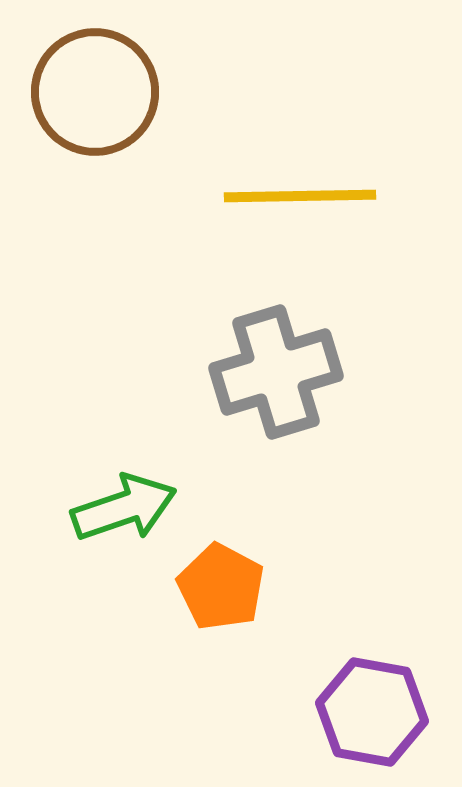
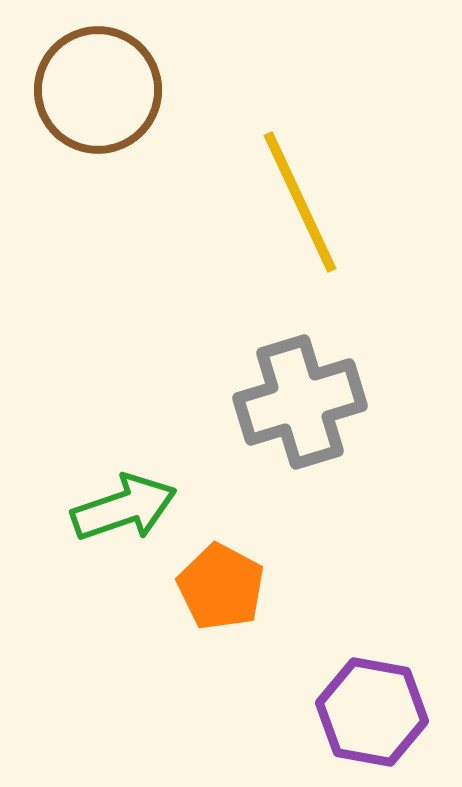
brown circle: moved 3 px right, 2 px up
yellow line: moved 6 px down; rotated 66 degrees clockwise
gray cross: moved 24 px right, 30 px down
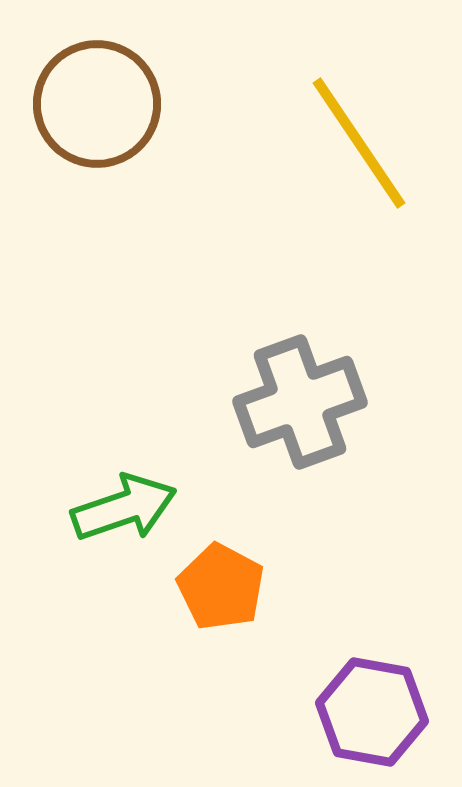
brown circle: moved 1 px left, 14 px down
yellow line: moved 59 px right, 59 px up; rotated 9 degrees counterclockwise
gray cross: rotated 3 degrees counterclockwise
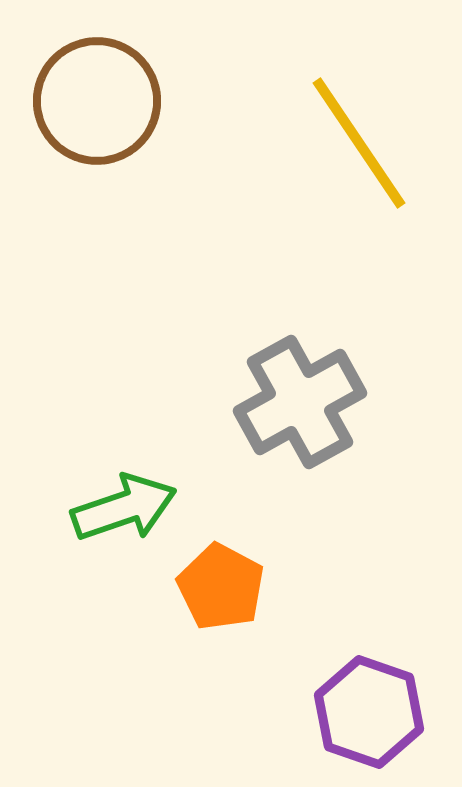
brown circle: moved 3 px up
gray cross: rotated 9 degrees counterclockwise
purple hexagon: moved 3 px left; rotated 9 degrees clockwise
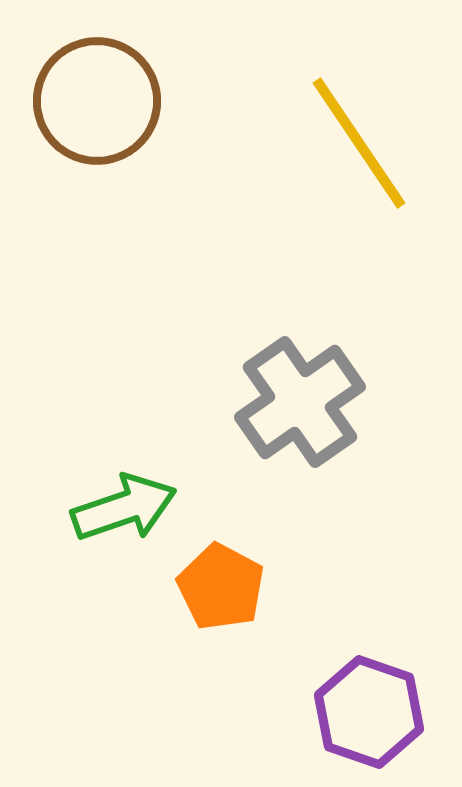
gray cross: rotated 6 degrees counterclockwise
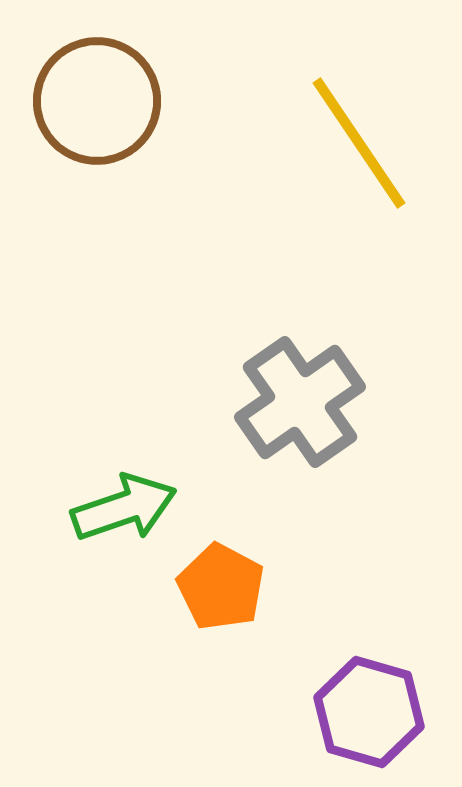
purple hexagon: rotated 3 degrees counterclockwise
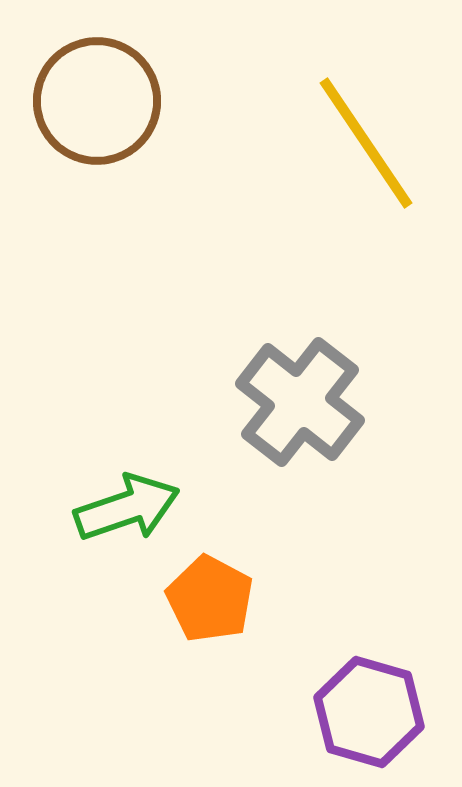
yellow line: moved 7 px right
gray cross: rotated 17 degrees counterclockwise
green arrow: moved 3 px right
orange pentagon: moved 11 px left, 12 px down
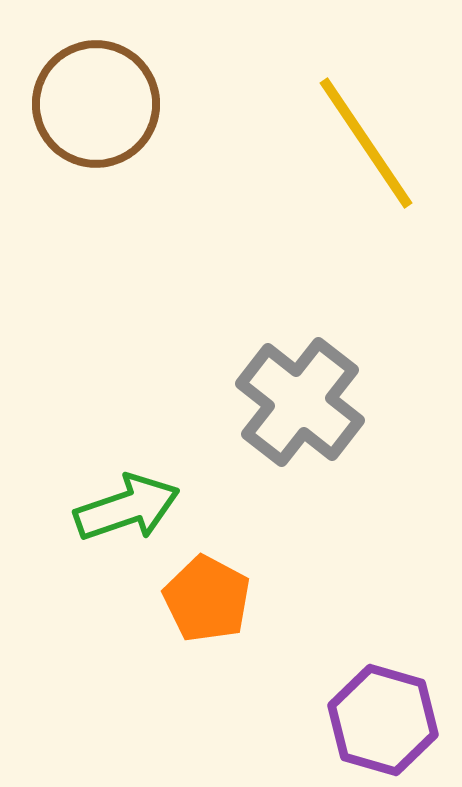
brown circle: moved 1 px left, 3 px down
orange pentagon: moved 3 px left
purple hexagon: moved 14 px right, 8 px down
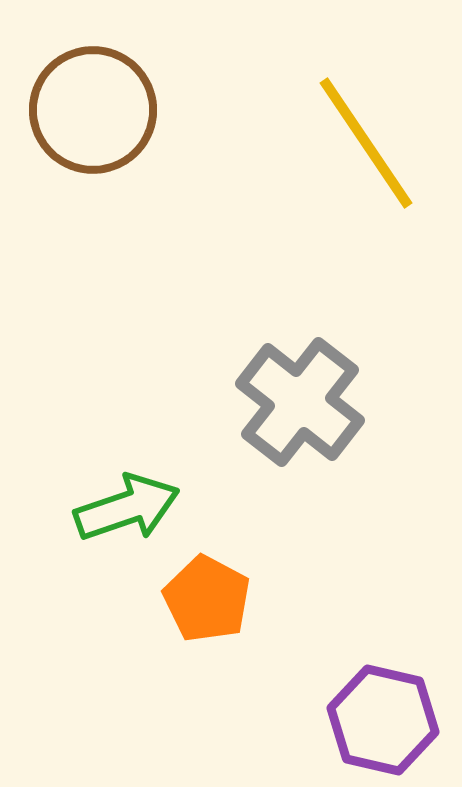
brown circle: moved 3 px left, 6 px down
purple hexagon: rotated 3 degrees counterclockwise
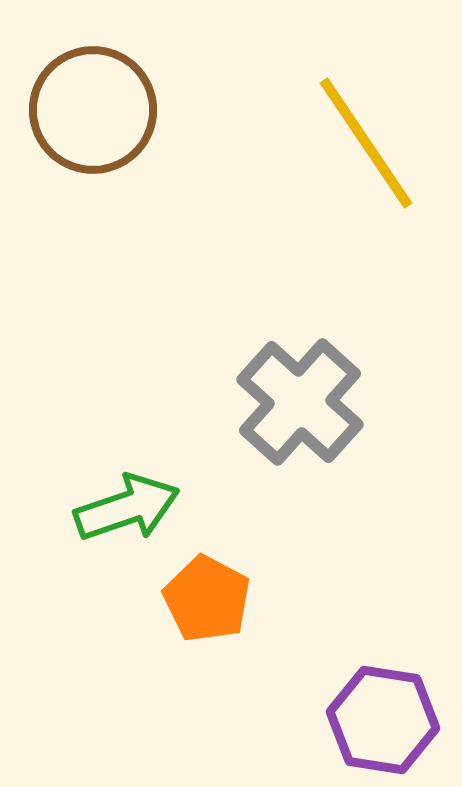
gray cross: rotated 4 degrees clockwise
purple hexagon: rotated 4 degrees counterclockwise
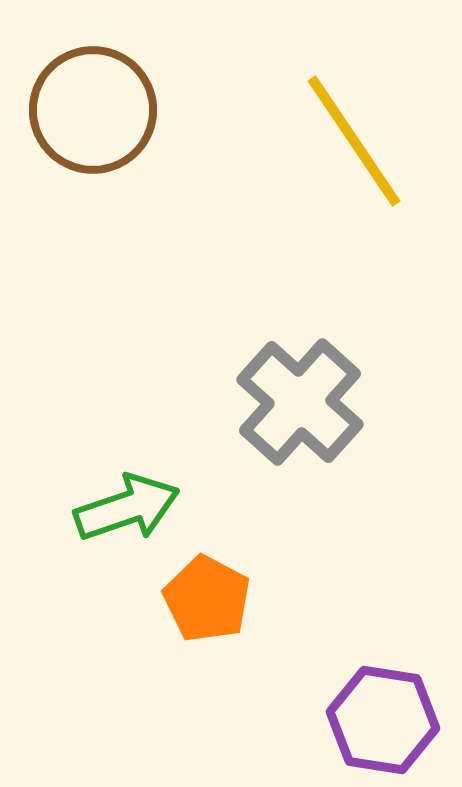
yellow line: moved 12 px left, 2 px up
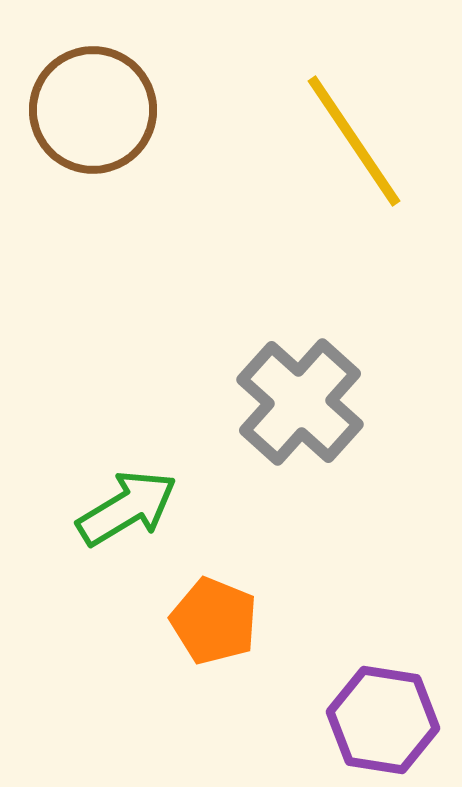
green arrow: rotated 12 degrees counterclockwise
orange pentagon: moved 7 px right, 22 px down; rotated 6 degrees counterclockwise
